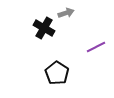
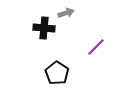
black cross: rotated 25 degrees counterclockwise
purple line: rotated 18 degrees counterclockwise
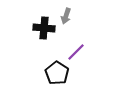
gray arrow: moved 3 px down; rotated 126 degrees clockwise
purple line: moved 20 px left, 5 px down
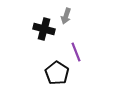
black cross: moved 1 px down; rotated 10 degrees clockwise
purple line: rotated 66 degrees counterclockwise
